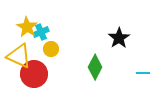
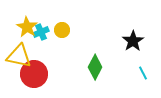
black star: moved 14 px right, 3 px down
yellow circle: moved 11 px right, 19 px up
yellow triangle: rotated 12 degrees counterclockwise
cyan line: rotated 64 degrees clockwise
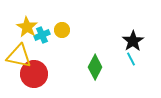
cyan cross: moved 1 px right, 3 px down
cyan line: moved 12 px left, 14 px up
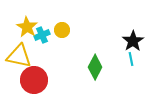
cyan line: rotated 16 degrees clockwise
red circle: moved 6 px down
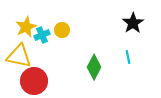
yellow star: moved 1 px left; rotated 15 degrees clockwise
black star: moved 18 px up
cyan line: moved 3 px left, 2 px up
green diamond: moved 1 px left
red circle: moved 1 px down
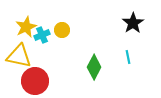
red circle: moved 1 px right
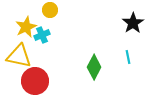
yellow circle: moved 12 px left, 20 px up
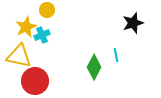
yellow circle: moved 3 px left
black star: rotated 15 degrees clockwise
cyan line: moved 12 px left, 2 px up
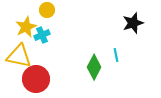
red circle: moved 1 px right, 2 px up
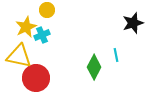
red circle: moved 1 px up
